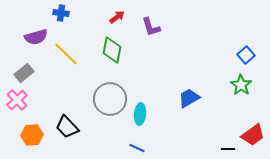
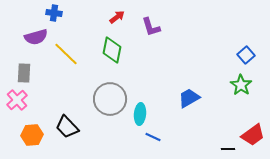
blue cross: moved 7 px left
gray rectangle: rotated 48 degrees counterclockwise
blue line: moved 16 px right, 11 px up
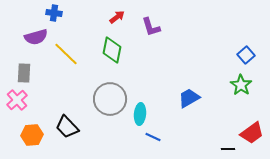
red trapezoid: moved 1 px left, 2 px up
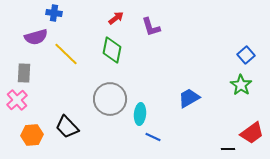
red arrow: moved 1 px left, 1 px down
